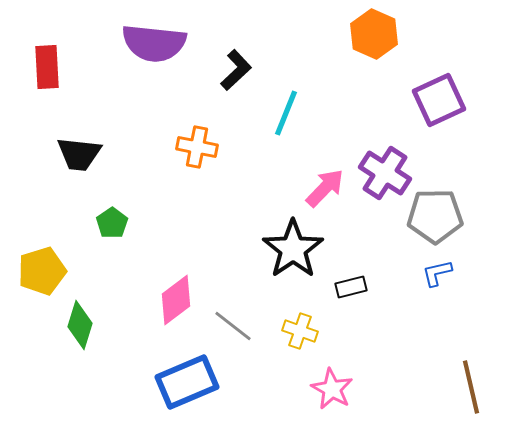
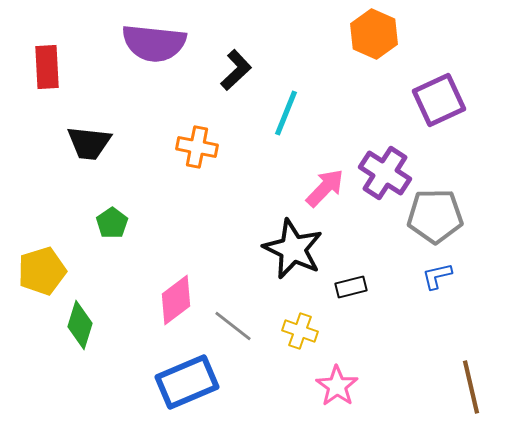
black trapezoid: moved 10 px right, 11 px up
black star: rotated 12 degrees counterclockwise
blue L-shape: moved 3 px down
pink star: moved 5 px right, 3 px up; rotated 6 degrees clockwise
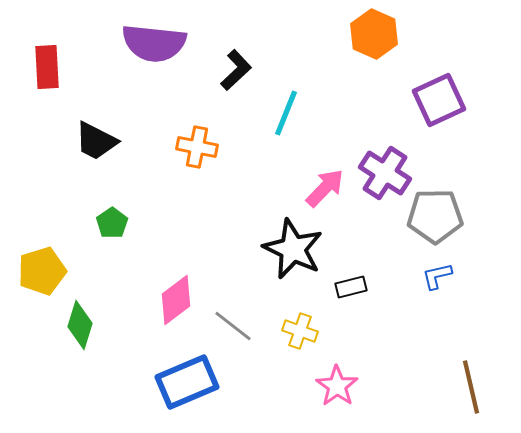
black trapezoid: moved 7 px right, 2 px up; rotated 21 degrees clockwise
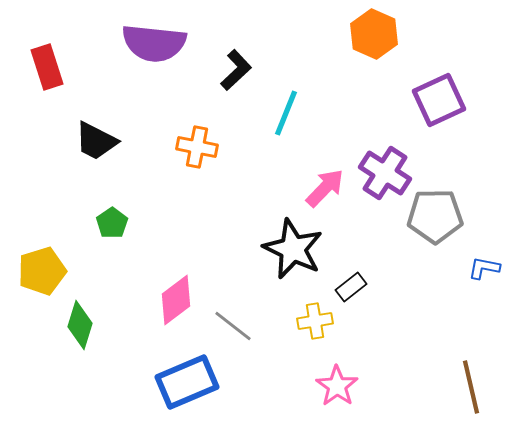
red rectangle: rotated 15 degrees counterclockwise
blue L-shape: moved 47 px right, 8 px up; rotated 24 degrees clockwise
black rectangle: rotated 24 degrees counterclockwise
yellow cross: moved 15 px right, 10 px up; rotated 28 degrees counterclockwise
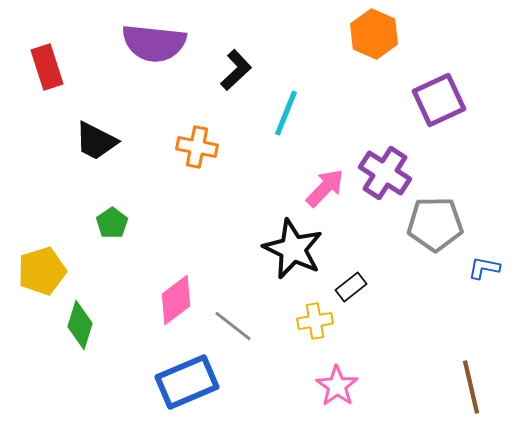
gray pentagon: moved 8 px down
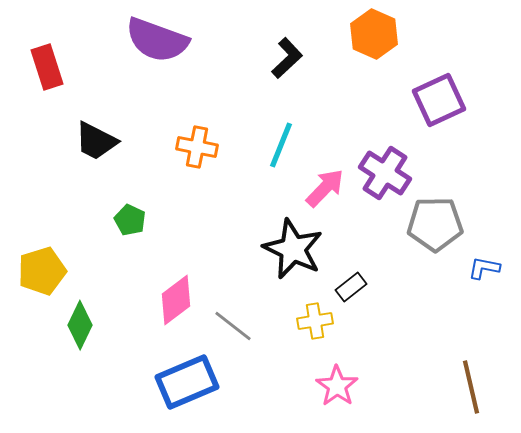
purple semicircle: moved 3 px right, 3 px up; rotated 14 degrees clockwise
black L-shape: moved 51 px right, 12 px up
cyan line: moved 5 px left, 32 px down
green pentagon: moved 18 px right, 3 px up; rotated 12 degrees counterclockwise
green diamond: rotated 9 degrees clockwise
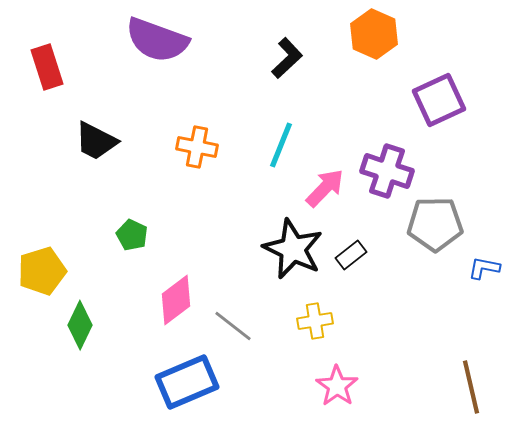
purple cross: moved 2 px right, 2 px up; rotated 15 degrees counterclockwise
green pentagon: moved 2 px right, 15 px down
black rectangle: moved 32 px up
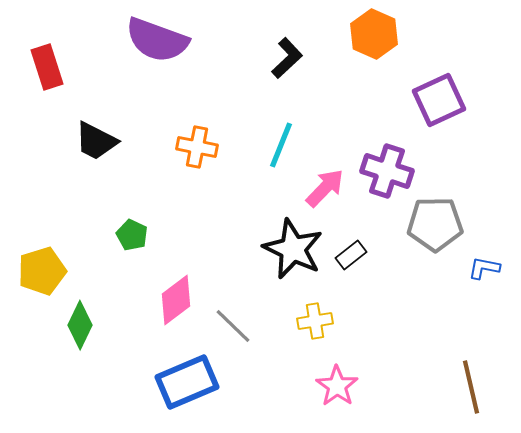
gray line: rotated 6 degrees clockwise
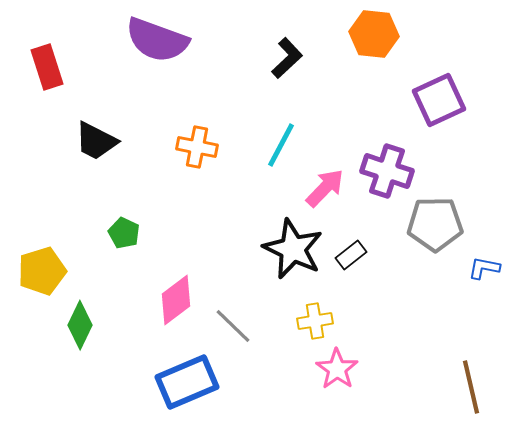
orange hexagon: rotated 18 degrees counterclockwise
cyan line: rotated 6 degrees clockwise
green pentagon: moved 8 px left, 2 px up
pink star: moved 17 px up
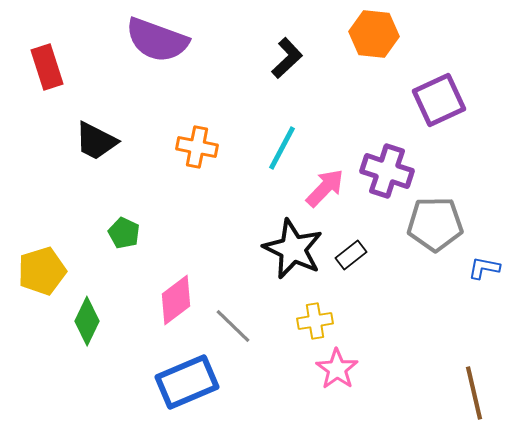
cyan line: moved 1 px right, 3 px down
green diamond: moved 7 px right, 4 px up
brown line: moved 3 px right, 6 px down
